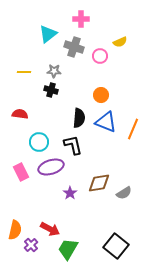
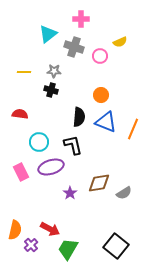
black semicircle: moved 1 px up
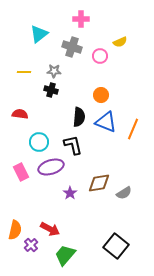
cyan triangle: moved 9 px left
gray cross: moved 2 px left
green trapezoid: moved 3 px left, 6 px down; rotated 10 degrees clockwise
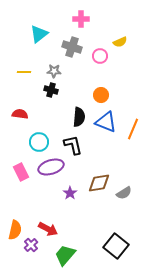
red arrow: moved 2 px left
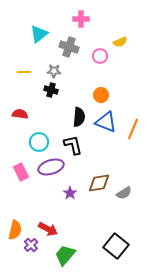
gray cross: moved 3 px left
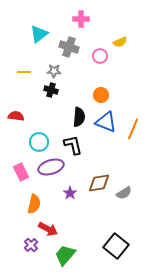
red semicircle: moved 4 px left, 2 px down
orange semicircle: moved 19 px right, 26 px up
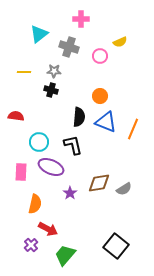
orange circle: moved 1 px left, 1 px down
purple ellipse: rotated 40 degrees clockwise
pink rectangle: rotated 30 degrees clockwise
gray semicircle: moved 4 px up
orange semicircle: moved 1 px right
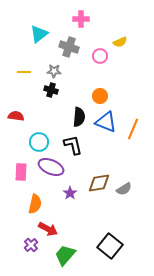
black square: moved 6 px left
